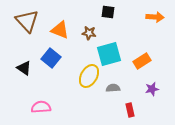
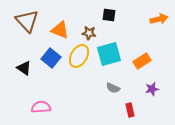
black square: moved 1 px right, 3 px down
orange arrow: moved 4 px right, 2 px down; rotated 18 degrees counterclockwise
yellow ellipse: moved 10 px left, 20 px up
gray semicircle: rotated 152 degrees counterclockwise
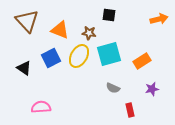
blue square: rotated 24 degrees clockwise
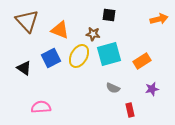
brown star: moved 4 px right, 1 px down
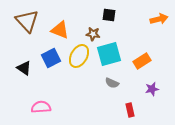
gray semicircle: moved 1 px left, 5 px up
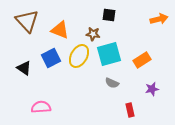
orange rectangle: moved 1 px up
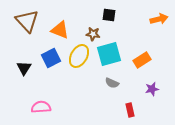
black triangle: rotated 28 degrees clockwise
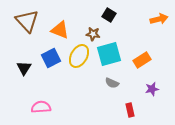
black square: rotated 24 degrees clockwise
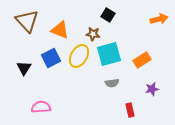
black square: moved 1 px left
gray semicircle: rotated 32 degrees counterclockwise
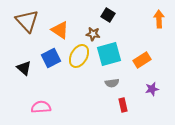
orange arrow: rotated 78 degrees counterclockwise
orange triangle: rotated 12 degrees clockwise
black triangle: rotated 21 degrees counterclockwise
red rectangle: moved 7 px left, 5 px up
